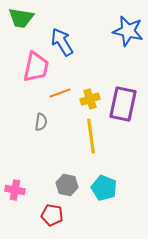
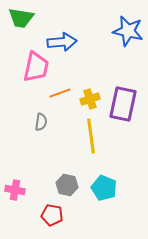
blue arrow: rotated 116 degrees clockwise
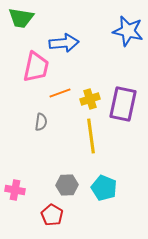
blue arrow: moved 2 px right, 1 px down
gray hexagon: rotated 15 degrees counterclockwise
red pentagon: rotated 20 degrees clockwise
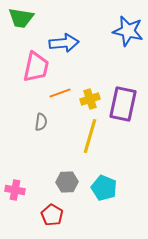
yellow line: moved 1 px left; rotated 24 degrees clockwise
gray hexagon: moved 3 px up
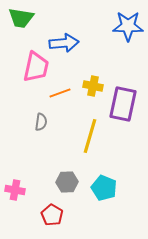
blue star: moved 5 px up; rotated 12 degrees counterclockwise
yellow cross: moved 3 px right, 13 px up; rotated 30 degrees clockwise
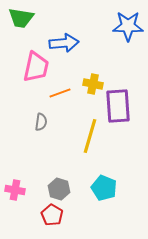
yellow cross: moved 2 px up
purple rectangle: moved 5 px left, 2 px down; rotated 16 degrees counterclockwise
gray hexagon: moved 8 px left, 7 px down; rotated 20 degrees clockwise
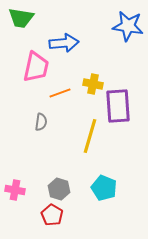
blue star: rotated 8 degrees clockwise
